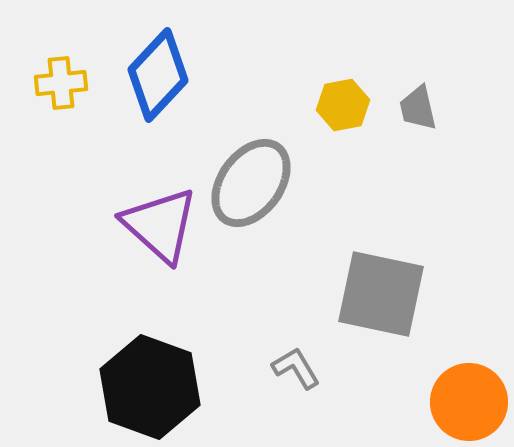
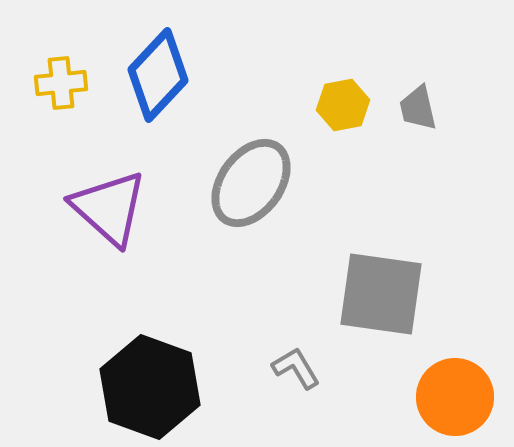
purple triangle: moved 51 px left, 17 px up
gray square: rotated 4 degrees counterclockwise
orange circle: moved 14 px left, 5 px up
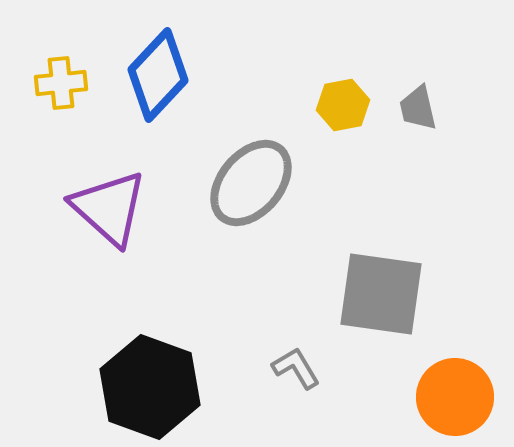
gray ellipse: rotated 4 degrees clockwise
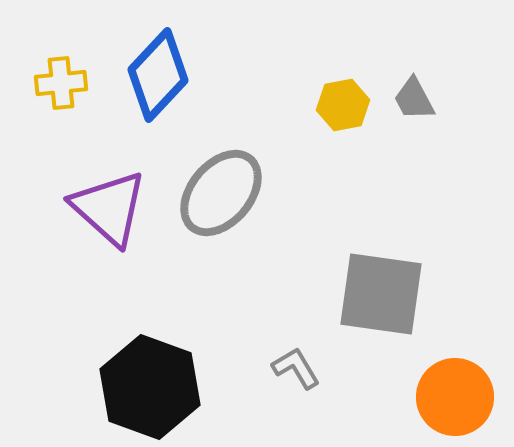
gray trapezoid: moved 4 px left, 9 px up; rotated 15 degrees counterclockwise
gray ellipse: moved 30 px left, 10 px down
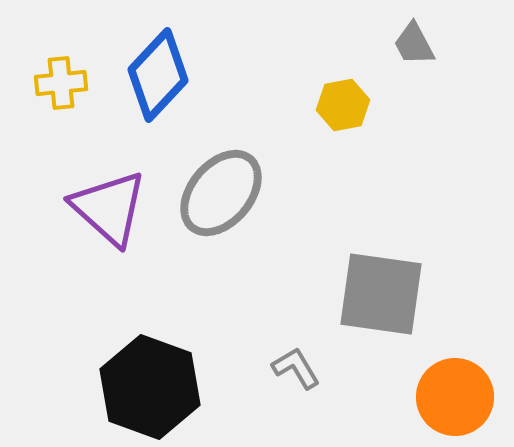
gray trapezoid: moved 55 px up
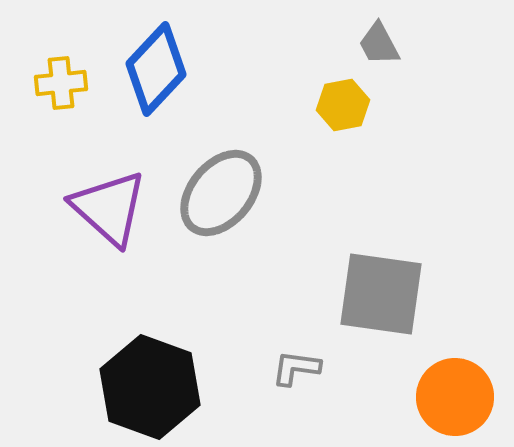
gray trapezoid: moved 35 px left
blue diamond: moved 2 px left, 6 px up
gray L-shape: rotated 51 degrees counterclockwise
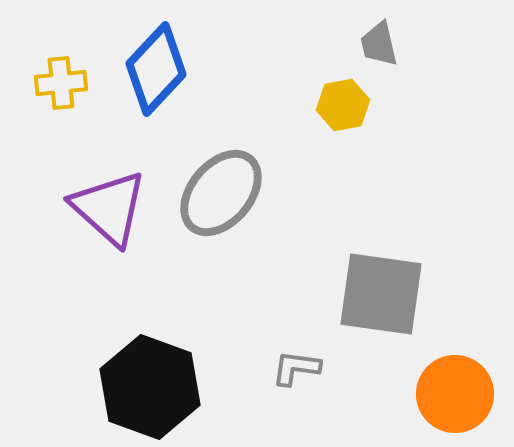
gray trapezoid: rotated 15 degrees clockwise
orange circle: moved 3 px up
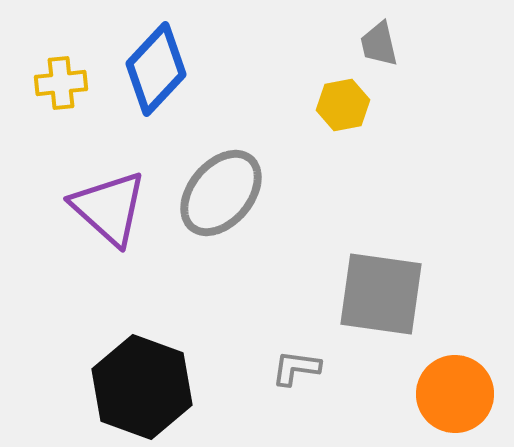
black hexagon: moved 8 px left
